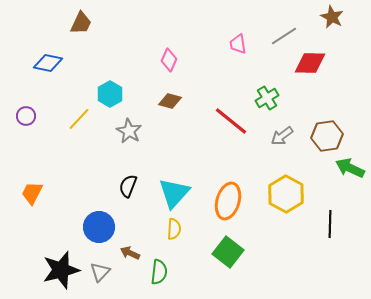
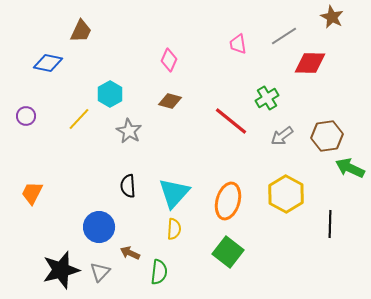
brown trapezoid: moved 8 px down
black semicircle: rotated 25 degrees counterclockwise
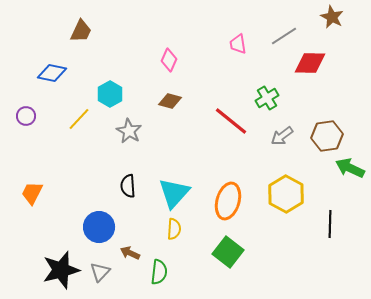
blue diamond: moved 4 px right, 10 px down
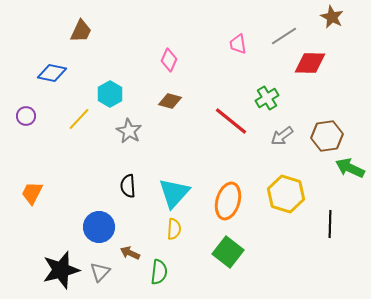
yellow hexagon: rotated 12 degrees counterclockwise
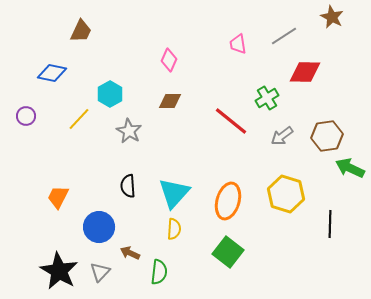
red diamond: moved 5 px left, 9 px down
brown diamond: rotated 15 degrees counterclockwise
orange trapezoid: moved 26 px right, 4 px down
black star: moved 2 px left, 1 px down; rotated 27 degrees counterclockwise
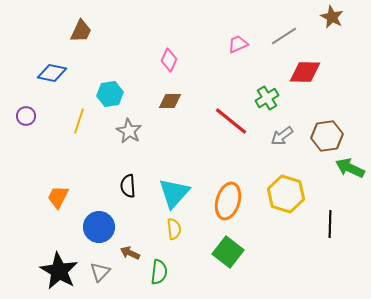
pink trapezoid: rotated 75 degrees clockwise
cyan hexagon: rotated 20 degrees clockwise
yellow line: moved 2 px down; rotated 25 degrees counterclockwise
yellow semicircle: rotated 10 degrees counterclockwise
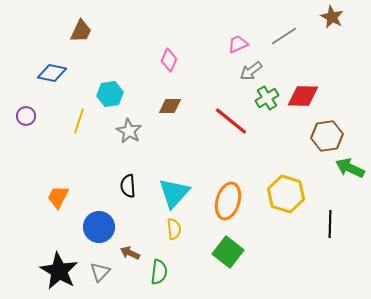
red diamond: moved 2 px left, 24 px down
brown diamond: moved 5 px down
gray arrow: moved 31 px left, 65 px up
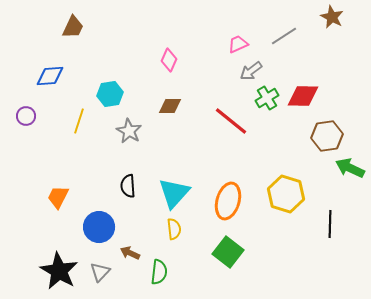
brown trapezoid: moved 8 px left, 4 px up
blue diamond: moved 2 px left, 3 px down; rotated 16 degrees counterclockwise
